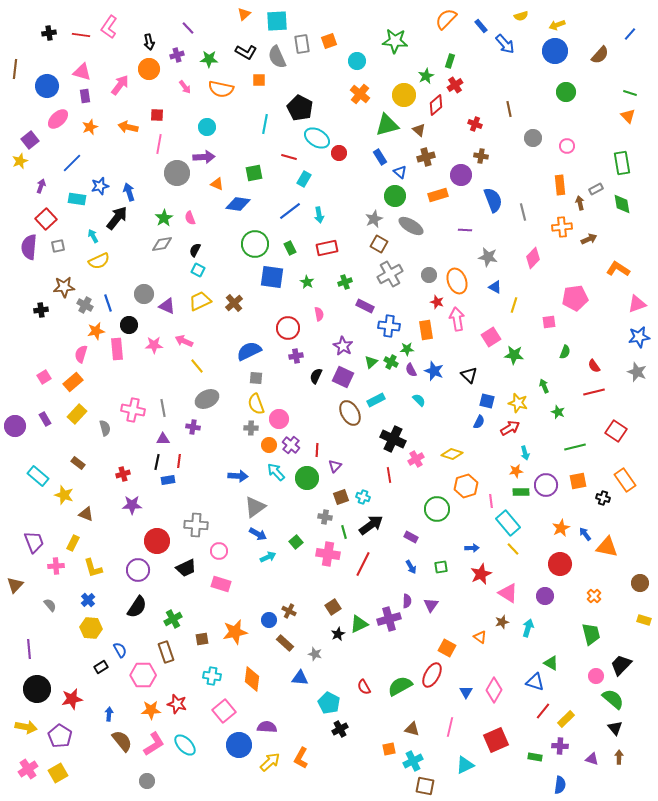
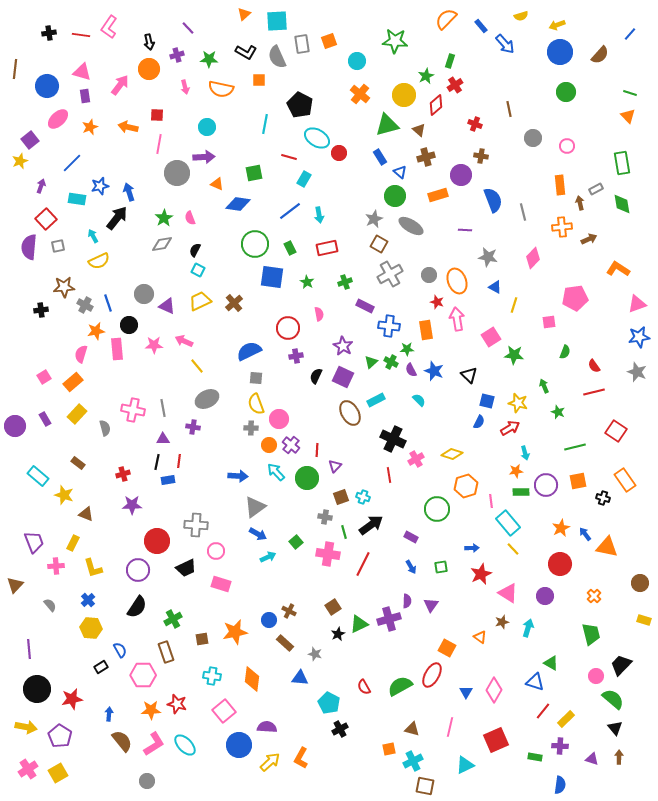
blue circle at (555, 51): moved 5 px right, 1 px down
pink arrow at (185, 87): rotated 24 degrees clockwise
black pentagon at (300, 108): moved 3 px up
pink circle at (219, 551): moved 3 px left
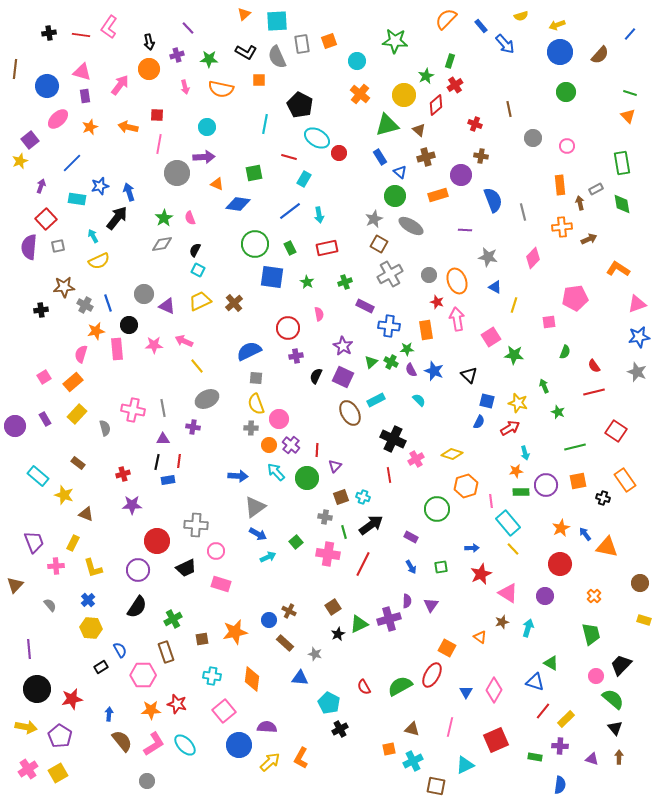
brown square at (425, 786): moved 11 px right
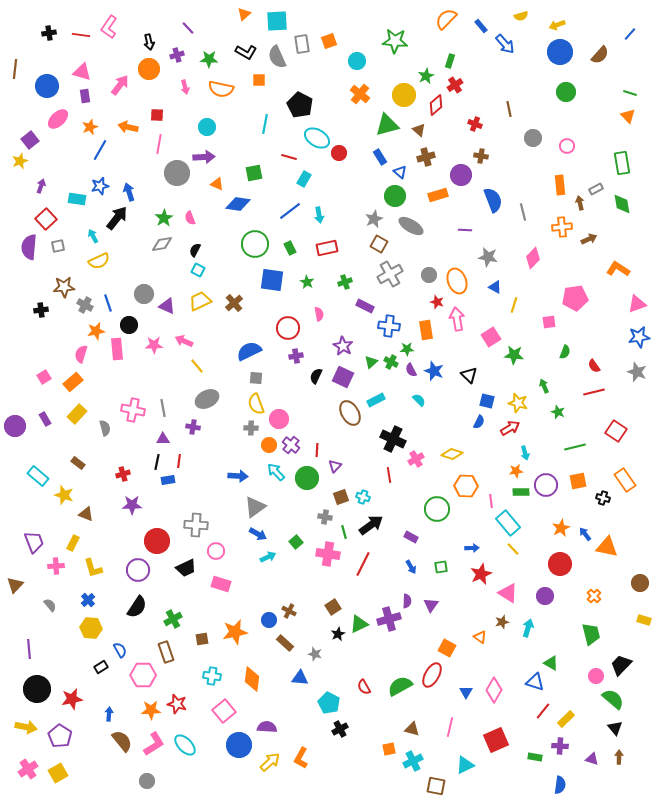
blue line at (72, 163): moved 28 px right, 13 px up; rotated 15 degrees counterclockwise
blue square at (272, 277): moved 3 px down
orange hexagon at (466, 486): rotated 20 degrees clockwise
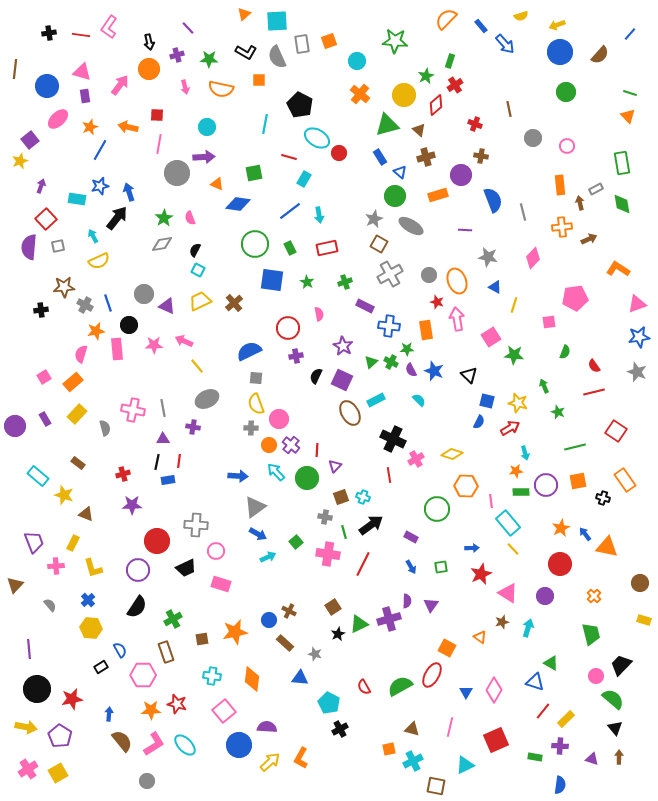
purple square at (343, 377): moved 1 px left, 3 px down
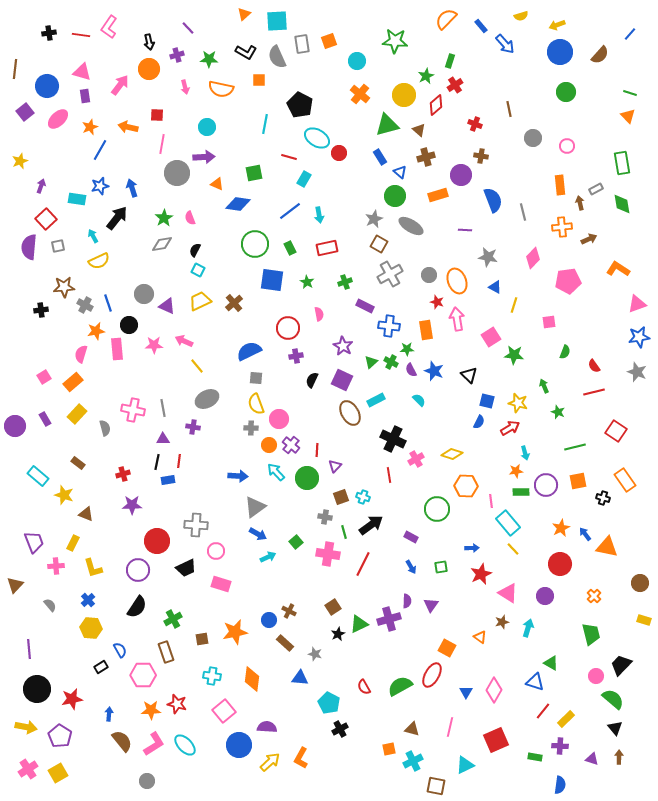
purple square at (30, 140): moved 5 px left, 28 px up
pink line at (159, 144): moved 3 px right
blue arrow at (129, 192): moved 3 px right, 4 px up
pink pentagon at (575, 298): moved 7 px left, 17 px up
black semicircle at (316, 376): moved 4 px left, 4 px down
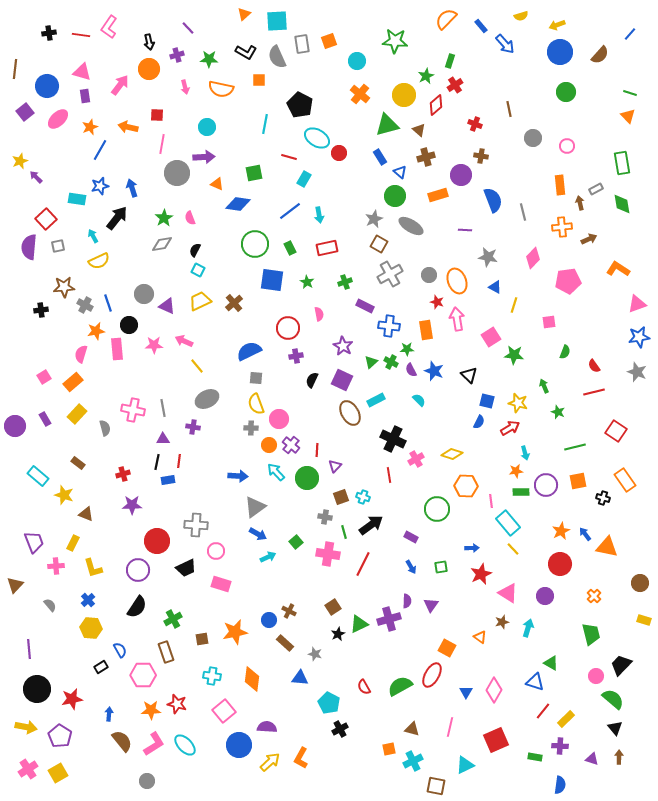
purple arrow at (41, 186): moved 5 px left, 9 px up; rotated 64 degrees counterclockwise
orange star at (561, 528): moved 3 px down
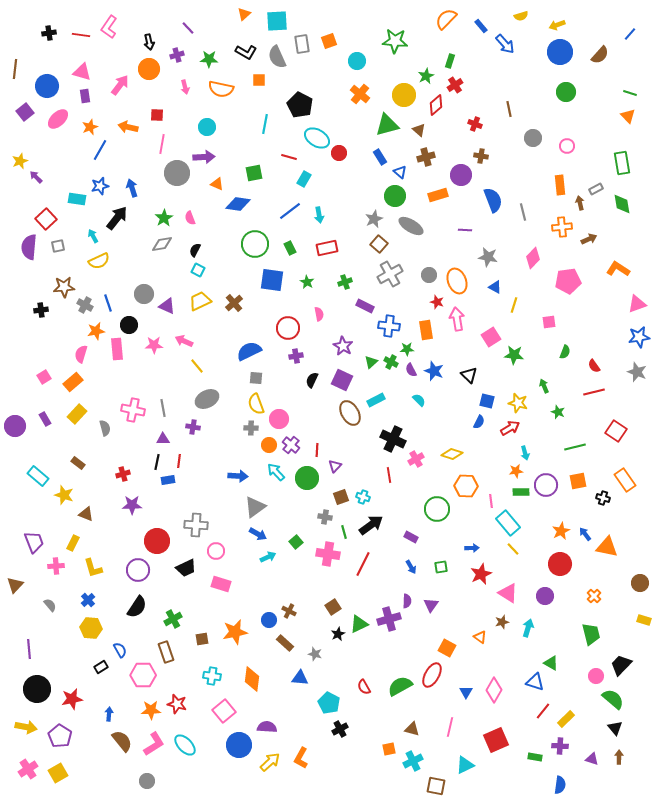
brown square at (379, 244): rotated 12 degrees clockwise
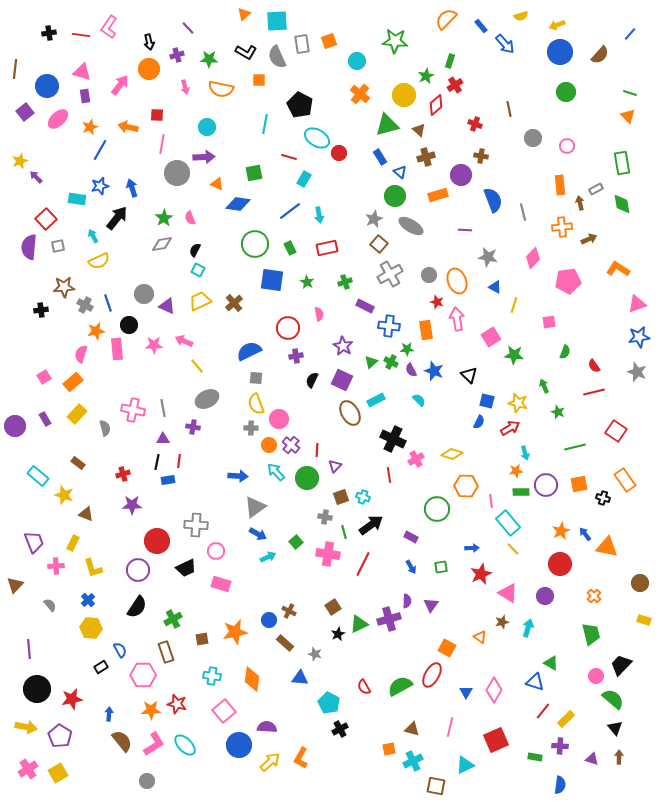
orange square at (578, 481): moved 1 px right, 3 px down
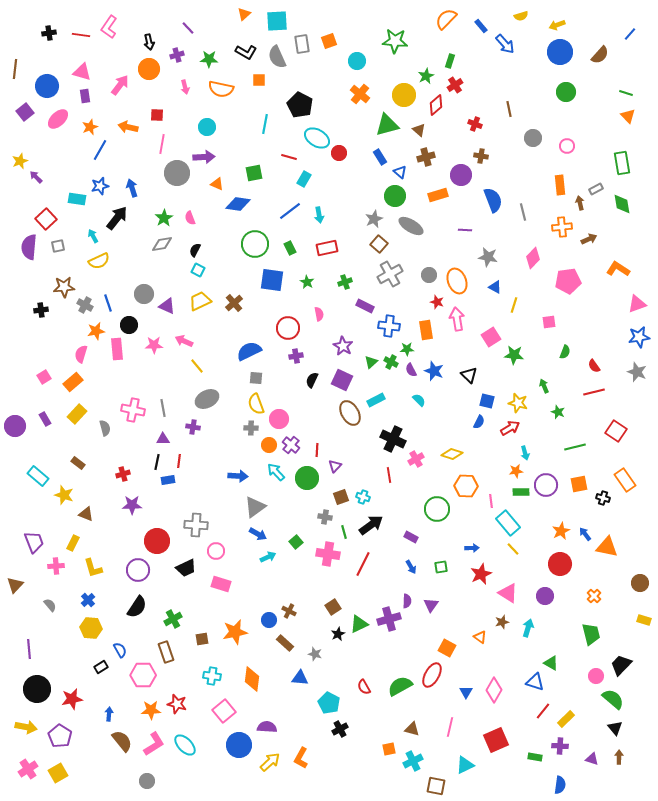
green line at (630, 93): moved 4 px left
